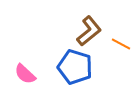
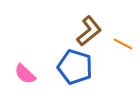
orange line: moved 2 px right
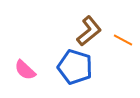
orange line: moved 4 px up
pink semicircle: moved 4 px up
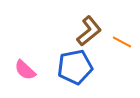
orange line: moved 1 px left, 2 px down
blue pentagon: rotated 28 degrees counterclockwise
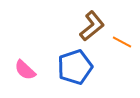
brown L-shape: moved 3 px right, 5 px up
blue pentagon: rotated 8 degrees counterclockwise
